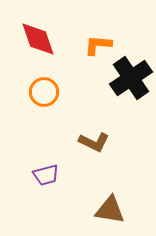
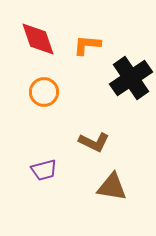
orange L-shape: moved 11 px left
purple trapezoid: moved 2 px left, 5 px up
brown triangle: moved 2 px right, 23 px up
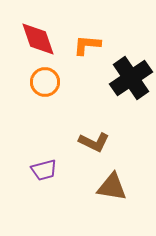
orange circle: moved 1 px right, 10 px up
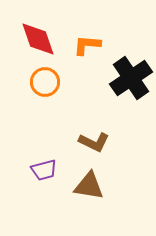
brown triangle: moved 23 px left, 1 px up
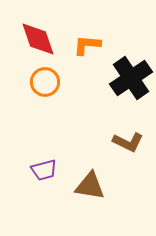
brown L-shape: moved 34 px right
brown triangle: moved 1 px right
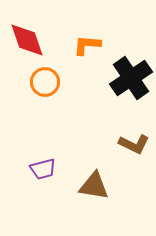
red diamond: moved 11 px left, 1 px down
brown L-shape: moved 6 px right, 2 px down
purple trapezoid: moved 1 px left, 1 px up
brown triangle: moved 4 px right
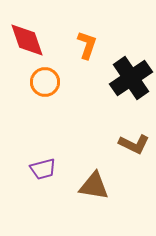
orange L-shape: rotated 104 degrees clockwise
